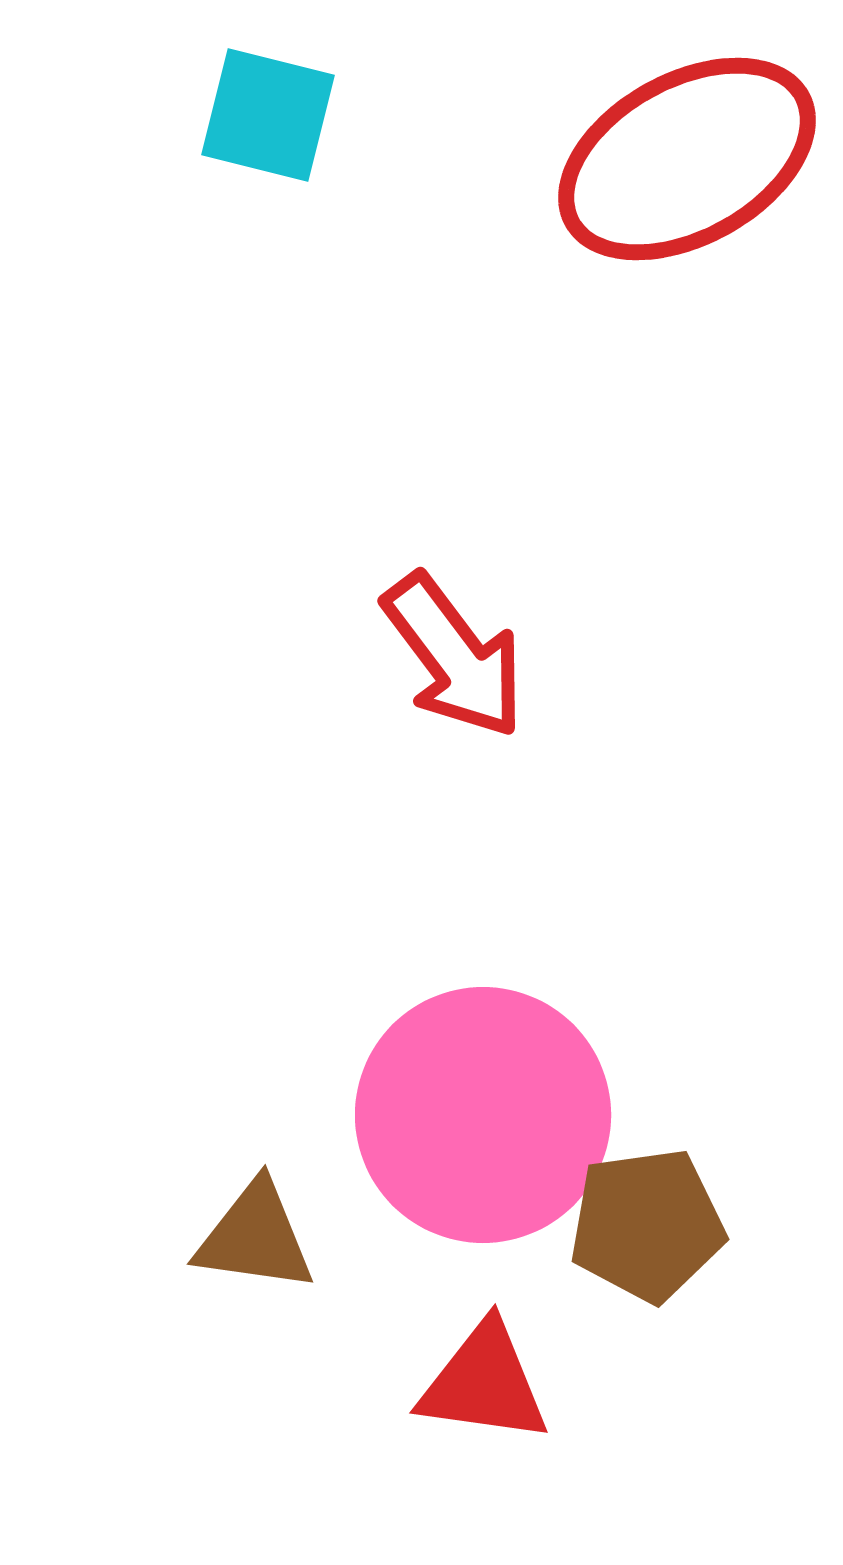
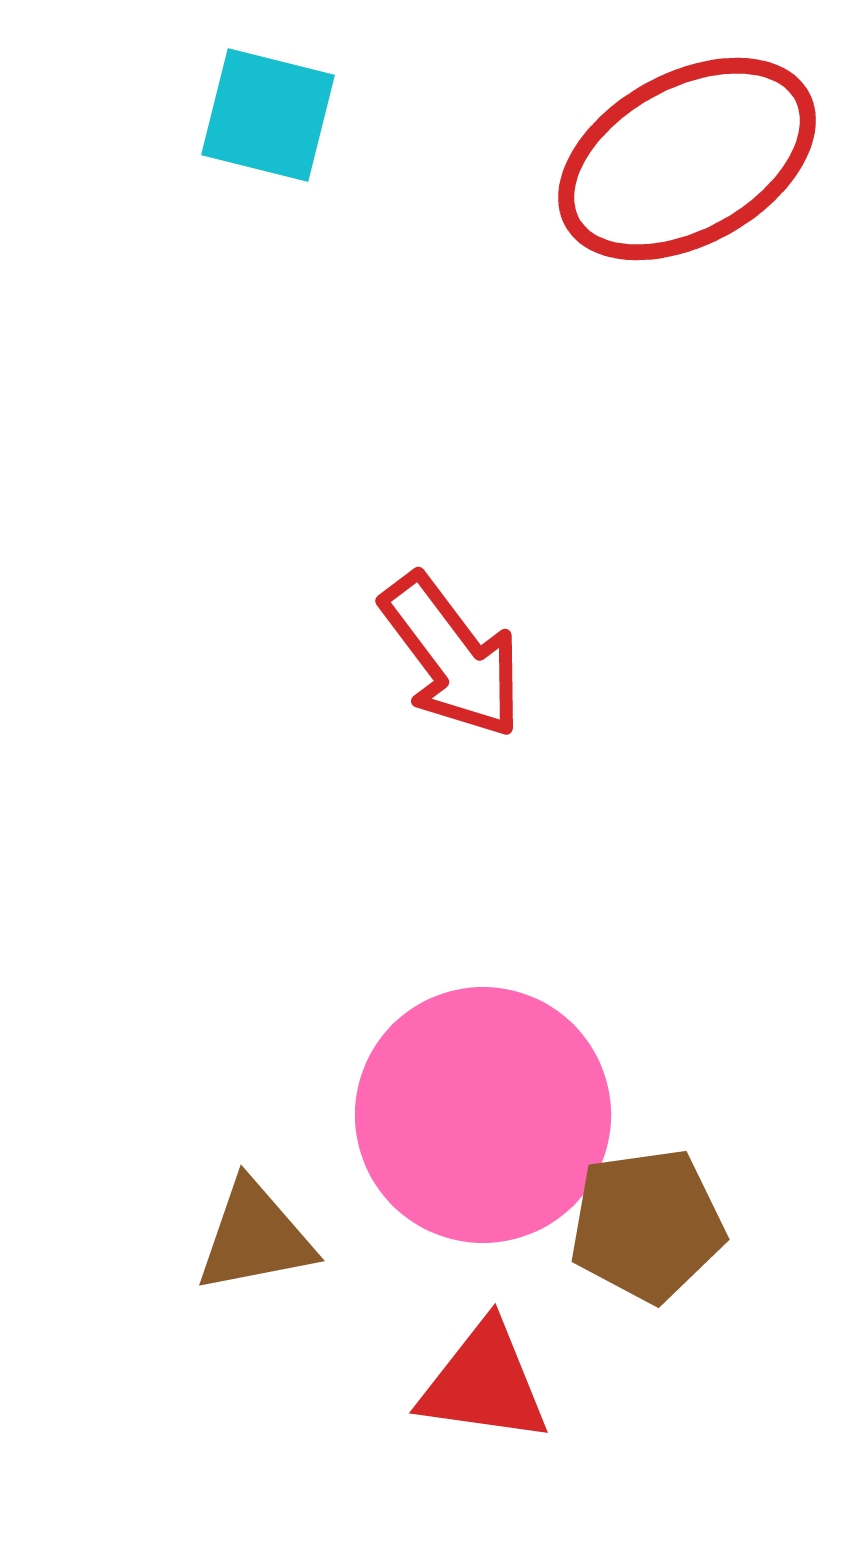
red arrow: moved 2 px left
brown triangle: rotated 19 degrees counterclockwise
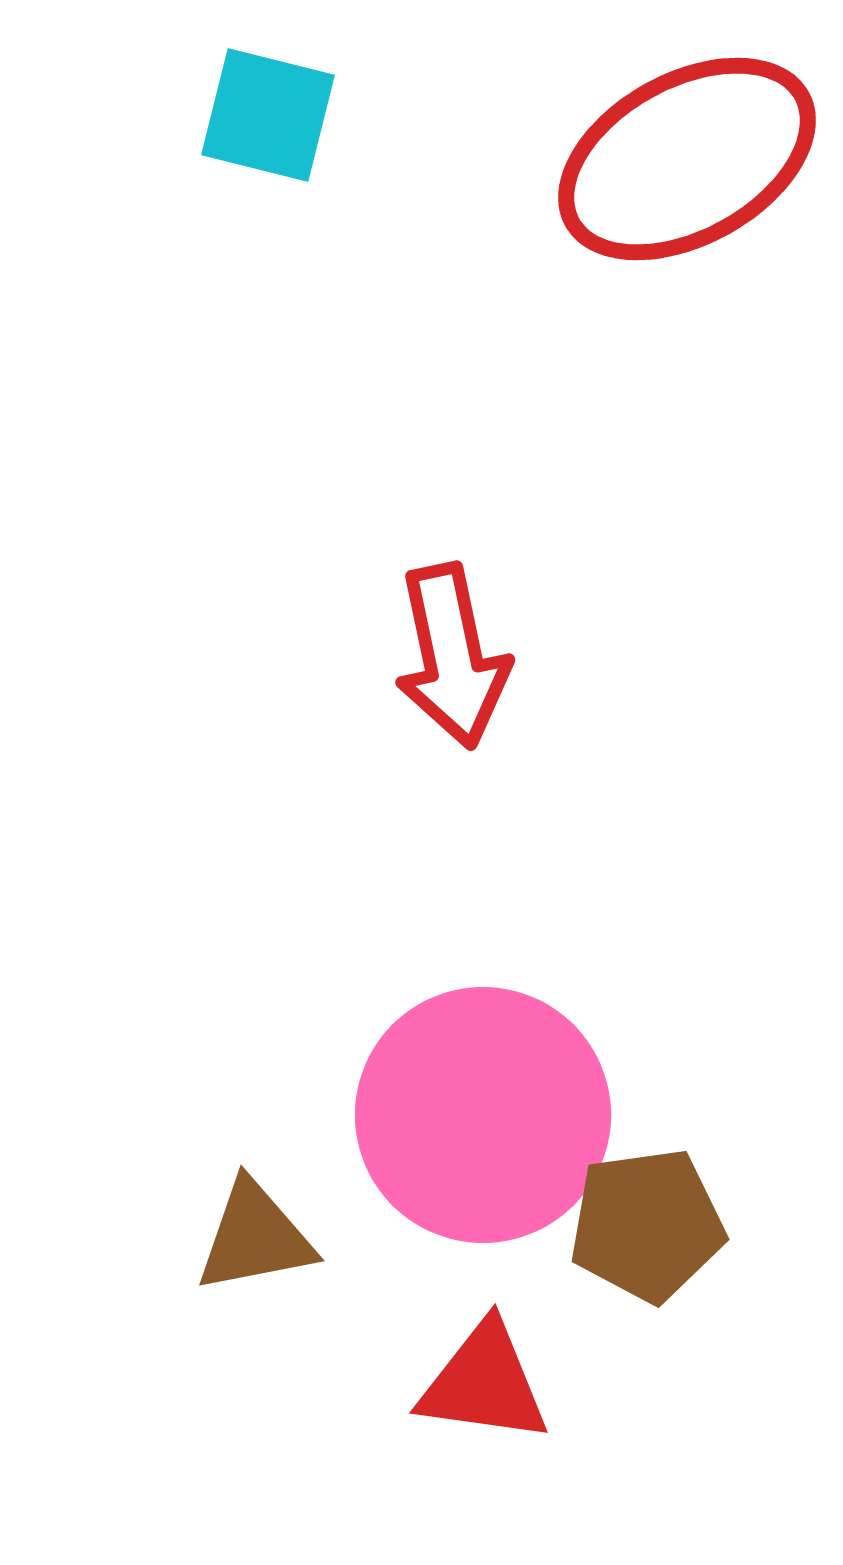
red arrow: rotated 25 degrees clockwise
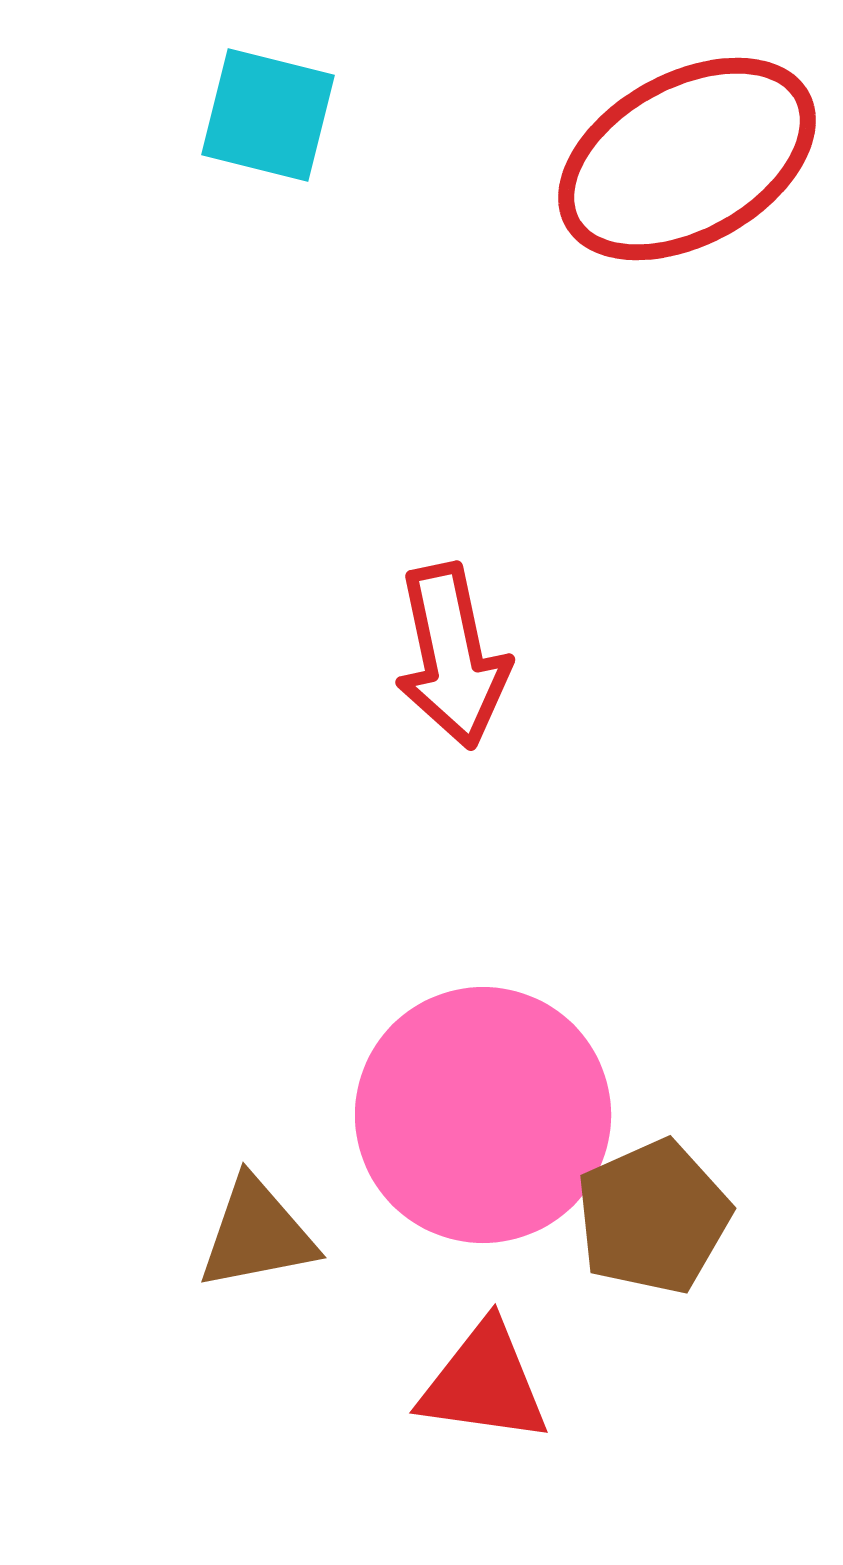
brown pentagon: moved 6 px right, 8 px up; rotated 16 degrees counterclockwise
brown triangle: moved 2 px right, 3 px up
